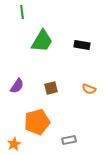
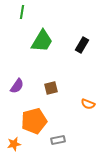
green line: rotated 16 degrees clockwise
black rectangle: rotated 70 degrees counterclockwise
orange semicircle: moved 1 px left, 15 px down
orange pentagon: moved 3 px left, 1 px up
gray rectangle: moved 11 px left
orange star: rotated 16 degrees clockwise
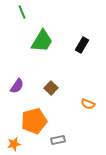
green line: rotated 32 degrees counterclockwise
brown square: rotated 32 degrees counterclockwise
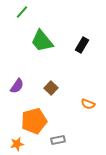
green line: rotated 64 degrees clockwise
green trapezoid: rotated 110 degrees clockwise
orange star: moved 3 px right
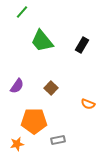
orange pentagon: rotated 15 degrees clockwise
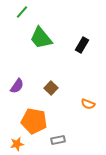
green trapezoid: moved 1 px left, 3 px up
orange pentagon: rotated 10 degrees clockwise
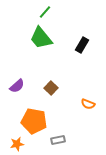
green line: moved 23 px right
purple semicircle: rotated 14 degrees clockwise
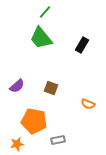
brown square: rotated 24 degrees counterclockwise
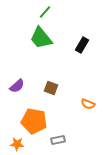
orange star: rotated 16 degrees clockwise
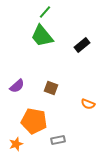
green trapezoid: moved 1 px right, 2 px up
black rectangle: rotated 21 degrees clockwise
orange star: moved 1 px left; rotated 24 degrees counterclockwise
